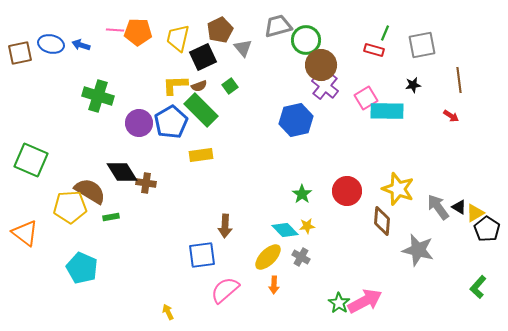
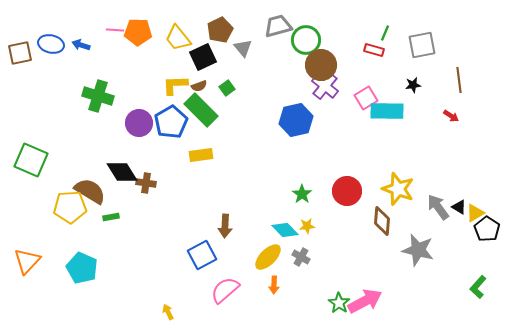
yellow trapezoid at (178, 38): rotated 52 degrees counterclockwise
green square at (230, 86): moved 3 px left, 2 px down
orange triangle at (25, 233): moved 2 px right, 28 px down; rotated 36 degrees clockwise
blue square at (202, 255): rotated 20 degrees counterclockwise
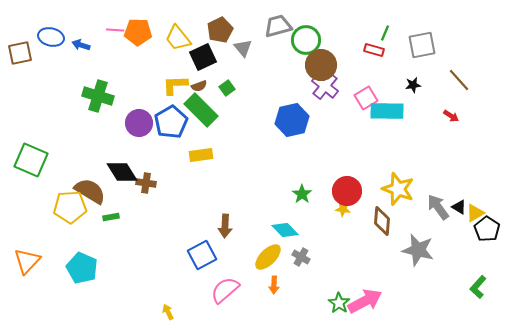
blue ellipse at (51, 44): moved 7 px up
brown line at (459, 80): rotated 35 degrees counterclockwise
blue hexagon at (296, 120): moved 4 px left
yellow star at (307, 226): moved 36 px right, 17 px up; rotated 14 degrees clockwise
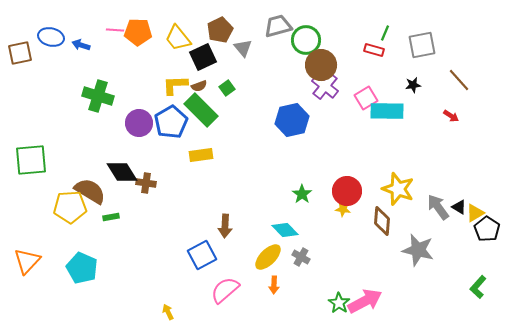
green square at (31, 160): rotated 28 degrees counterclockwise
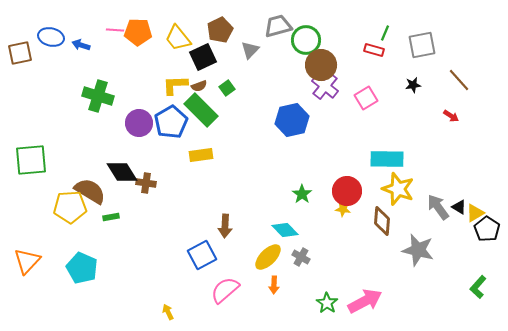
gray triangle at (243, 48): moved 7 px right, 2 px down; rotated 24 degrees clockwise
cyan rectangle at (387, 111): moved 48 px down
green star at (339, 303): moved 12 px left
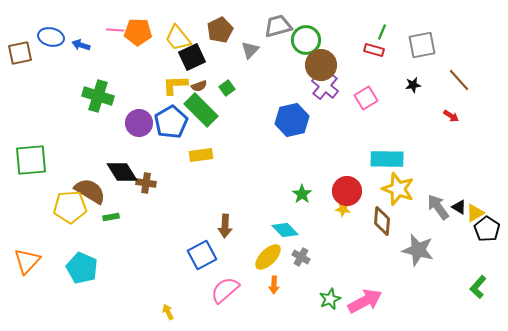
green line at (385, 33): moved 3 px left, 1 px up
black square at (203, 57): moved 11 px left
green star at (327, 303): moved 3 px right, 4 px up; rotated 15 degrees clockwise
